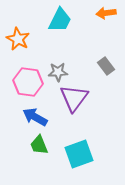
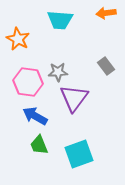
cyan trapezoid: rotated 68 degrees clockwise
blue arrow: moved 1 px up
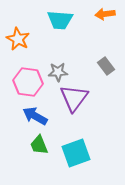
orange arrow: moved 1 px left, 1 px down
cyan square: moved 3 px left, 1 px up
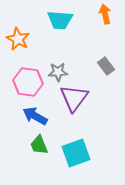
orange arrow: rotated 84 degrees clockwise
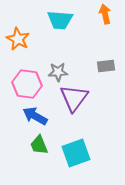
gray rectangle: rotated 60 degrees counterclockwise
pink hexagon: moved 1 px left, 2 px down
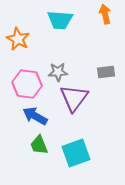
gray rectangle: moved 6 px down
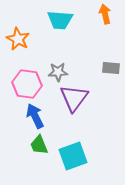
gray rectangle: moved 5 px right, 4 px up; rotated 12 degrees clockwise
blue arrow: rotated 35 degrees clockwise
cyan square: moved 3 px left, 3 px down
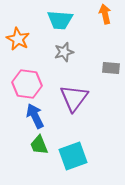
gray star: moved 6 px right, 20 px up; rotated 12 degrees counterclockwise
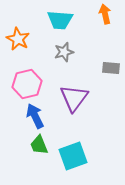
pink hexagon: rotated 20 degrees counterclockwise
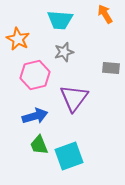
orange arrow: rotated 18 degrees counterclockwise
pink hexagon: moved 8 px right, 9 px up
blue arrow: rotated 100 degrees clockwise
cyan square: moved 4 px left
